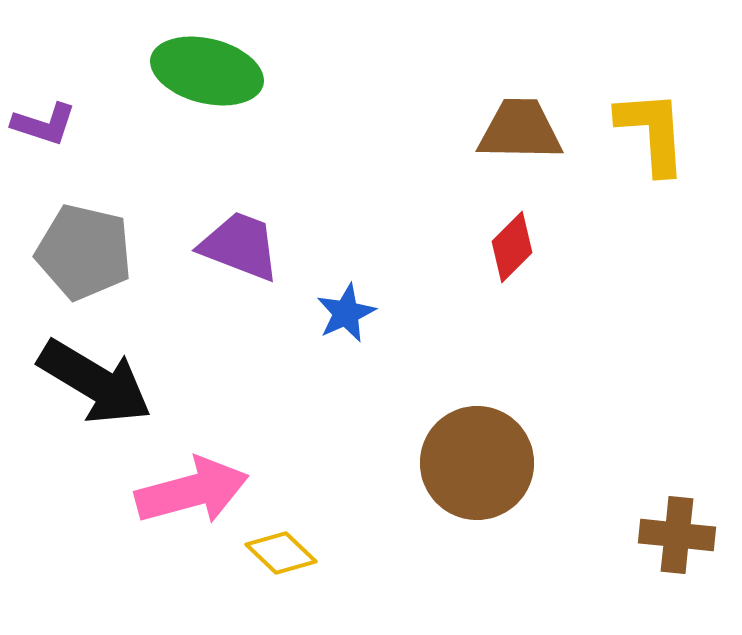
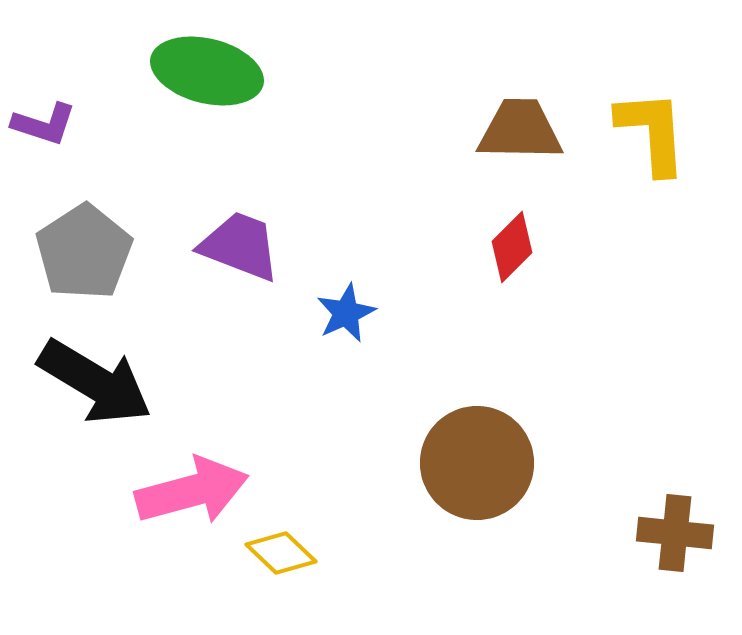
gray pentagon: rotated 26 degrees clockwise
brown cross: moved 2 px left, 2 px up
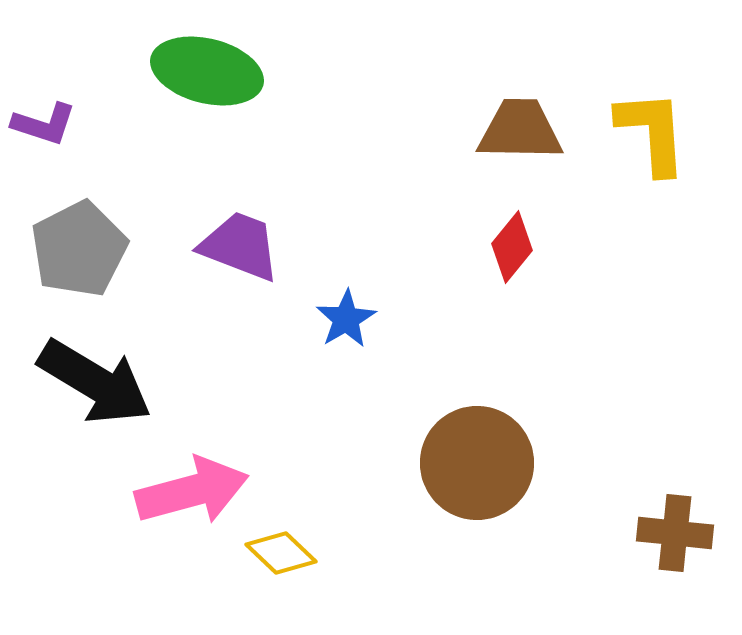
red diamond: rotated 6 degrees counterclockwise
gray pentagon: moved 5 px left, 3 px up; rotated 6 degrees clockwise
blue star: moved 6 px down; rotated 6 degrees counterclockwise
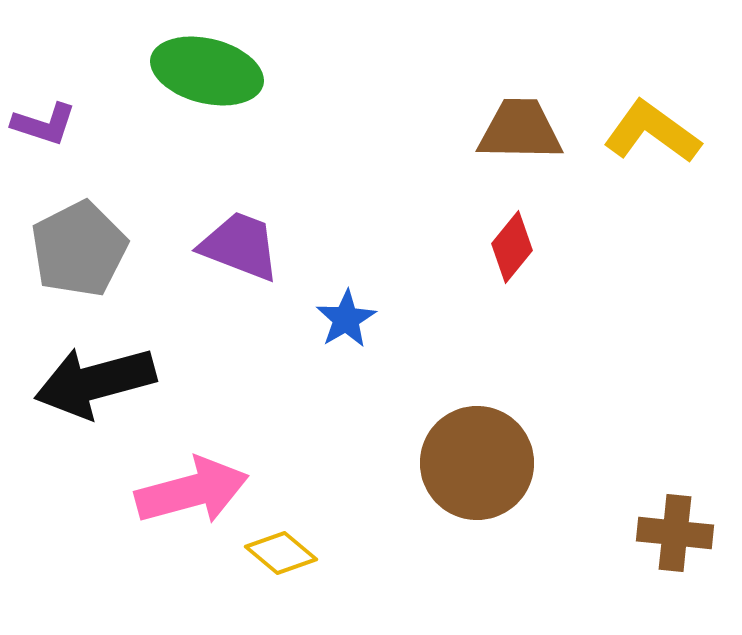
yellow L-shape: rotated 50 degrees counterclockwise
black arrow: rotated 134 degrees clockwise
yellow diamond: rotated 4 degrees counterclockwise
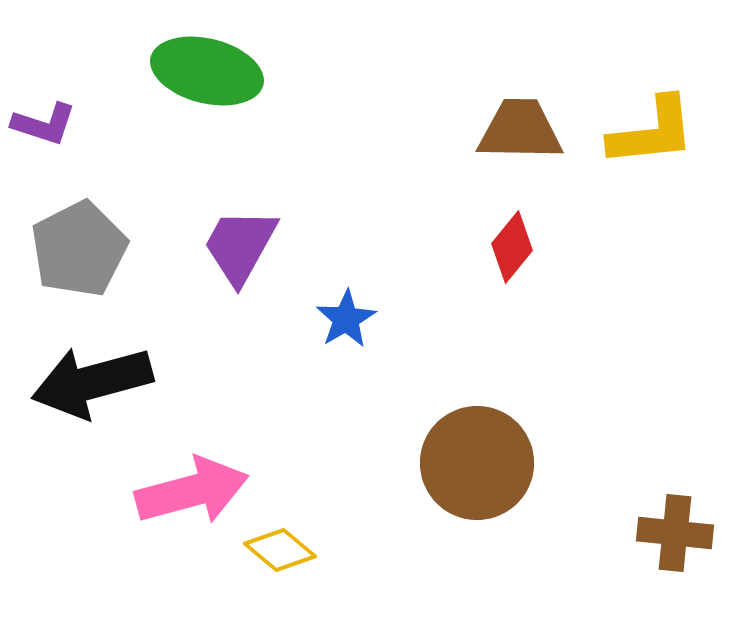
yellow L-shape: rotated 138 degrees clockwise
purple trapezoid: rotated 82 degrees counterclockwise
black arrow: moved 3 px left
yellow diamond: moved 1 px left, 3 px up
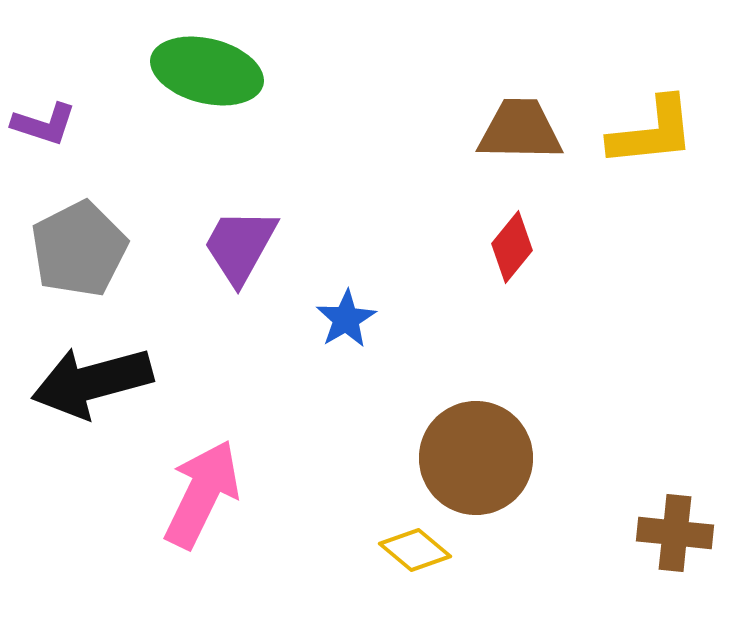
brown circle: moved 1 px left, 5 px up
pink arrow: moved 10 px right, 3 px down; rotated 49 degrees counterclockwise
yellow diamond: moved 135 px right
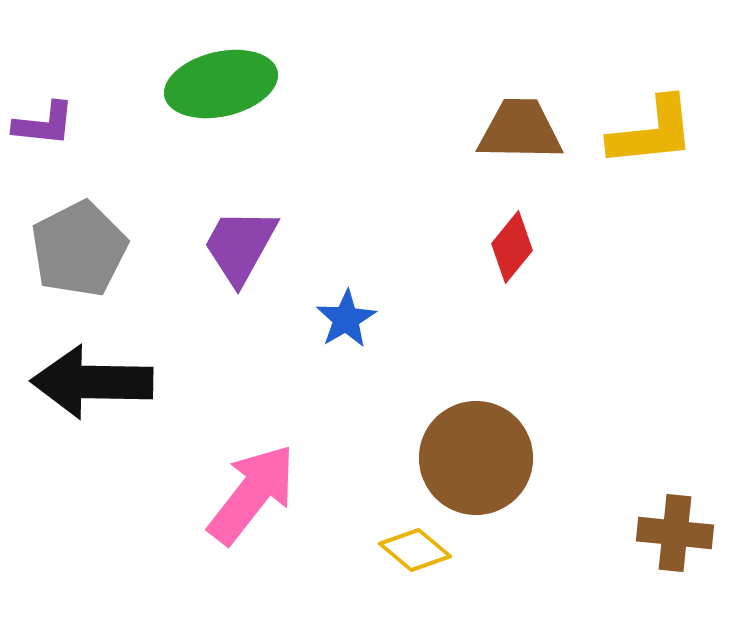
green ellipse: moved 14 px right, 13 px down; rotated 27 degrees counterclockwise
purple L-shape: rotated 12 degrees counterclockwise
black arrow: rotated 16 degrees clockwise
pink arrow: moved 50 px right; rotated 12 degrees clockwise
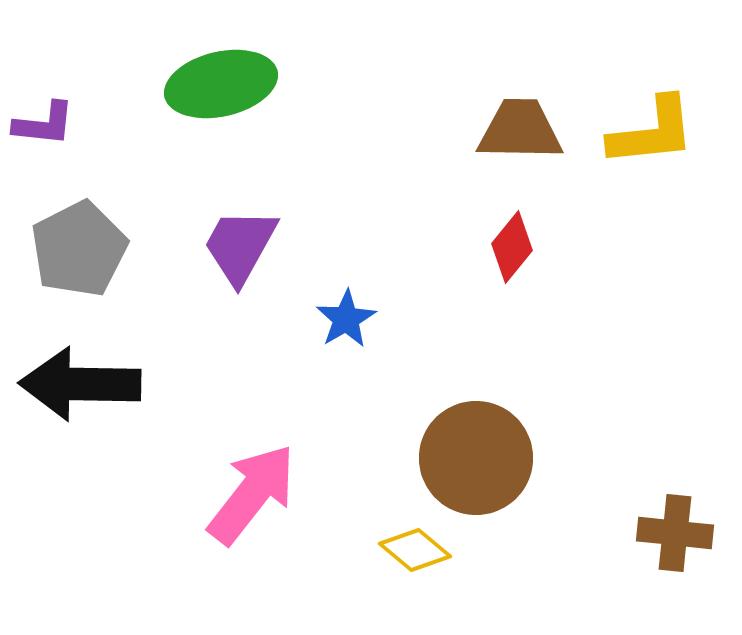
black arrow: moved 12 px left, 2 px down
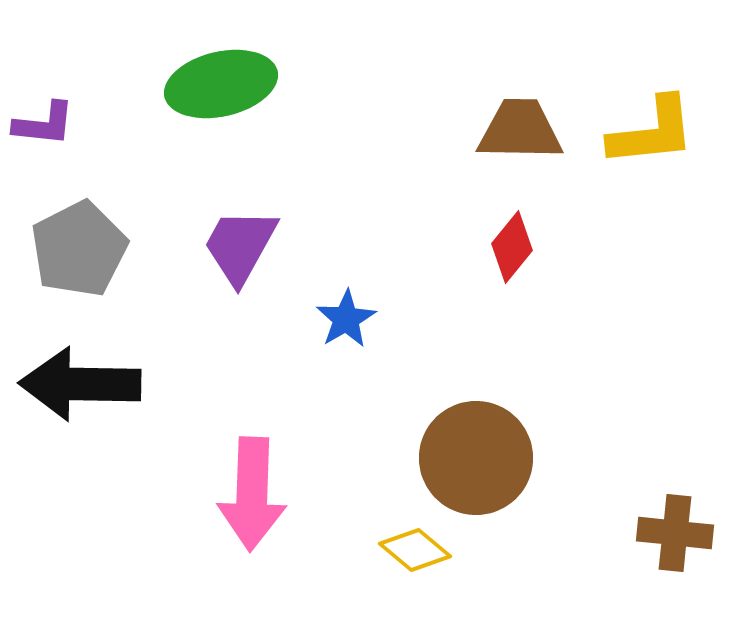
pink arrow: rotated 144 degrees clockwise
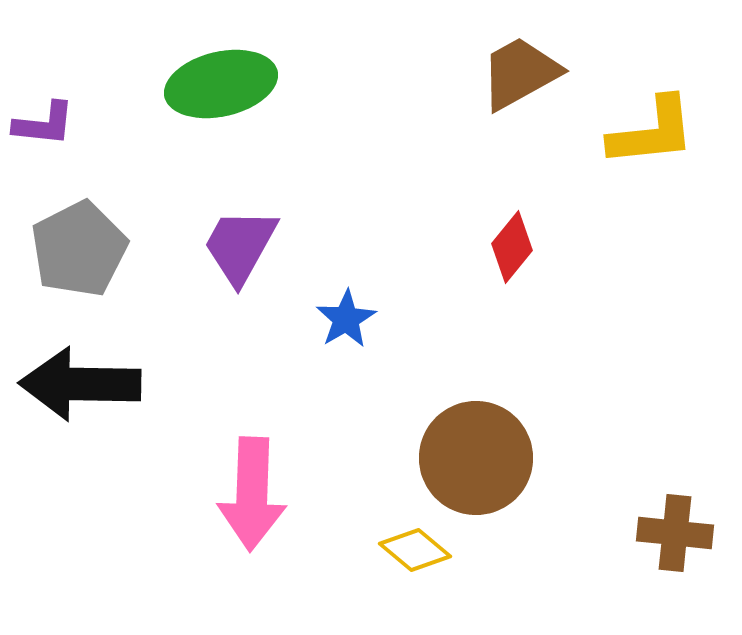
brown trapezoid: moved 57 px up; rotated 30 degrees counterclockwise
